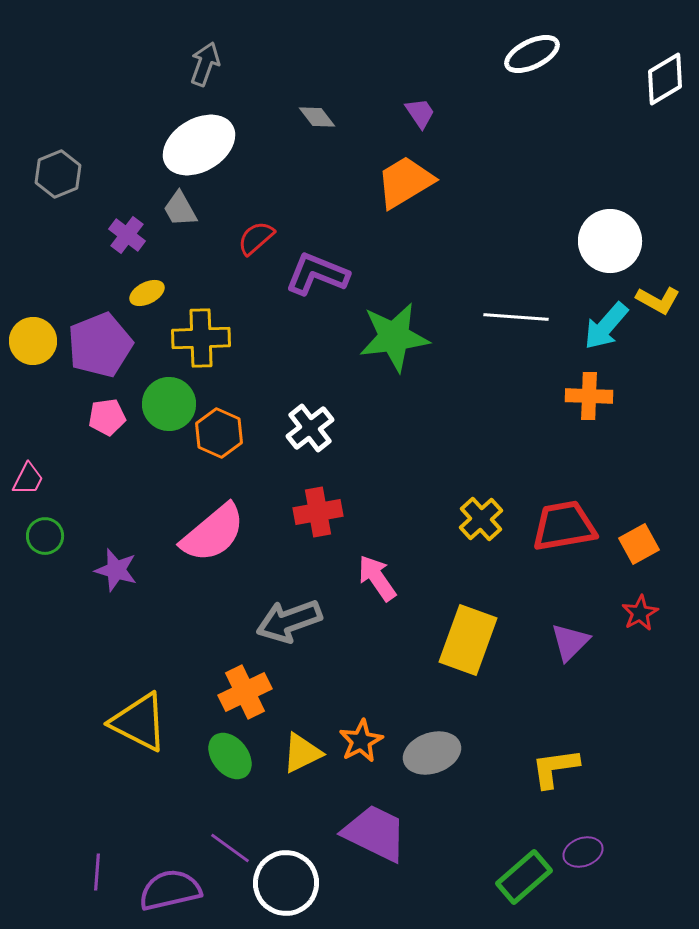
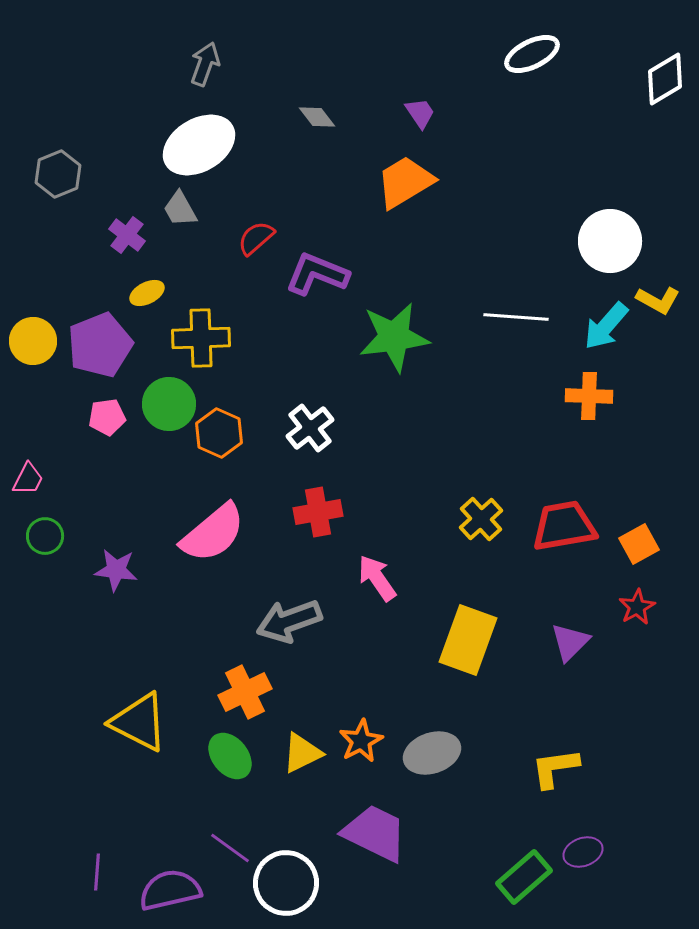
purple star at (116, 570): rotated 9 degrees counterclockwise
red star at (640, 613): moved 3 px left, 6 px up
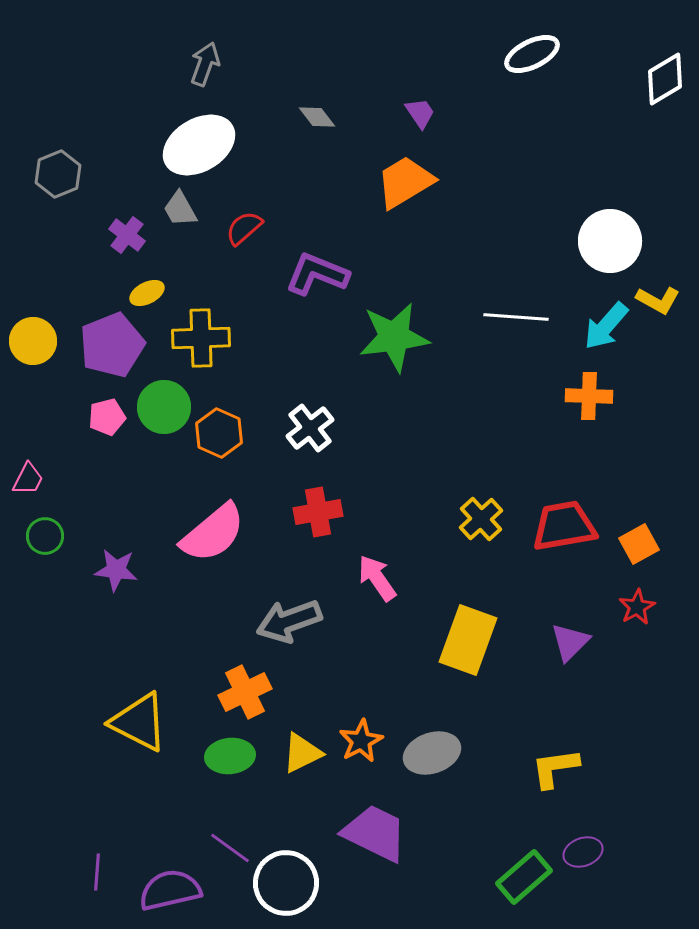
red semicircle at (256, 238): moved 12 px left, 10 px up
purple pentagon at (100, 345): moved 12 px right
green circle at (169, 404): moved 5 px left, 3 px down
pink pentagon at (107, 417): rotated 6 degrees counterclockwise
green ellipse at (230, 756): rotated 57 degrees counterclockwise
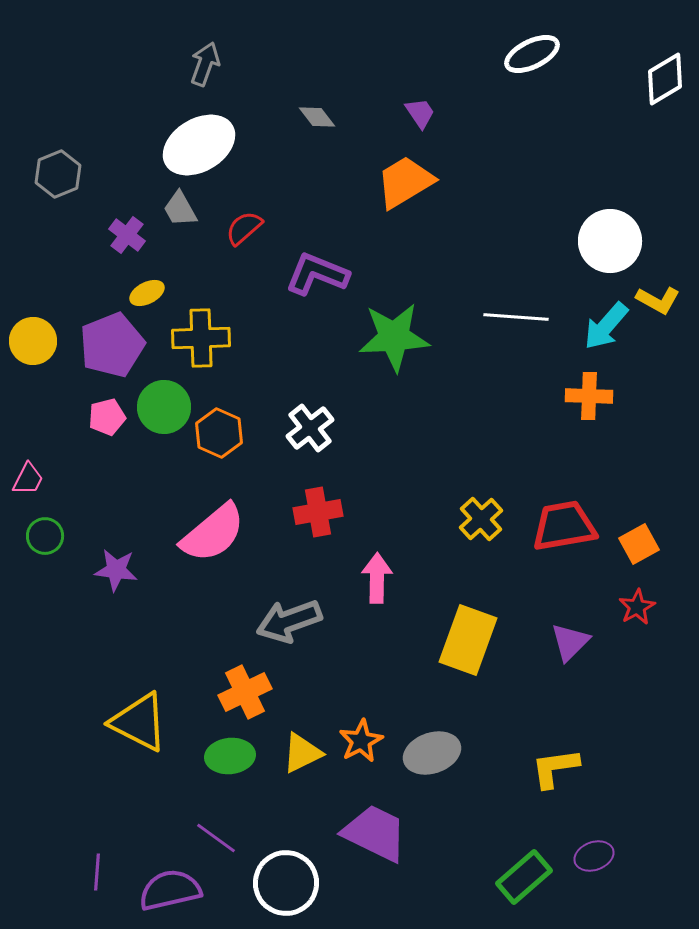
green star at (394, 337): rotated 4 degrees clockwise
pink arrow at (377, 578): rotated 36 degrees clockwise
purple line at (230, 848): moved 14 px left, 10 px up
purple ellipse at (583, 852): moved 11 px right, 4 px down
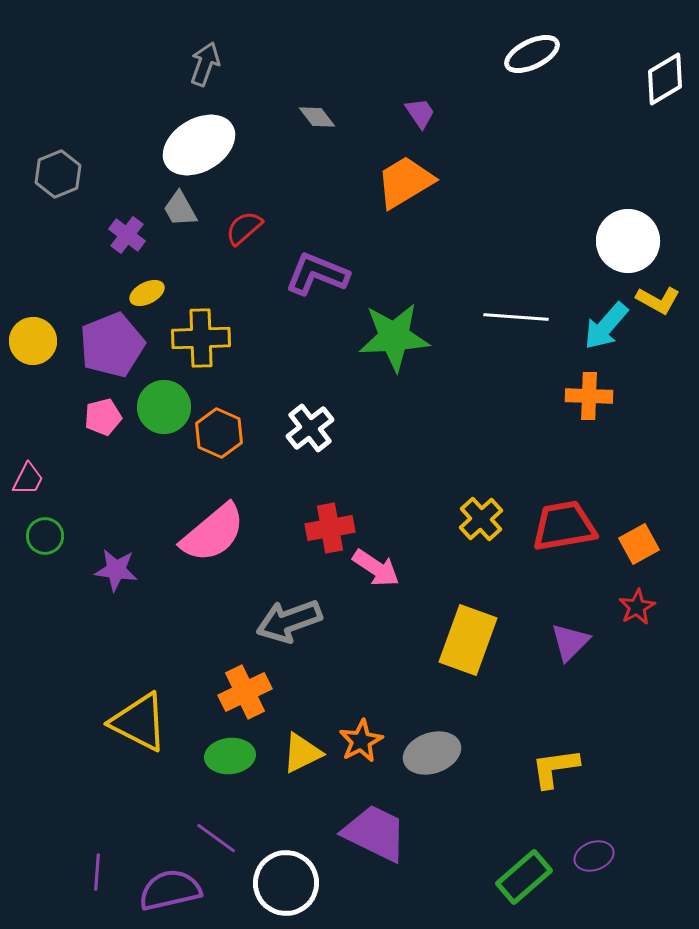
white circle at (610, 241): moved 18 px right
pink pentagon at (107, 417): moved 4 px left
red cross at (318, 512): moved 12 px right, 16 px down
pink arrow at (377, 578): moved 1 px left, 10 px up; rotated 123 degrees clockwise
